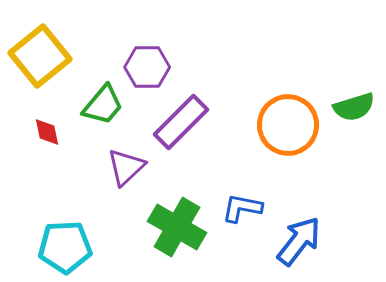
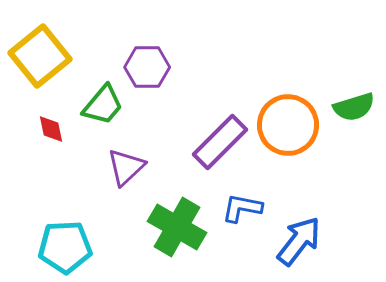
purple rectangle: moved 39 px right, 20 px down
red diamond: moved 4 px right, 3 px up
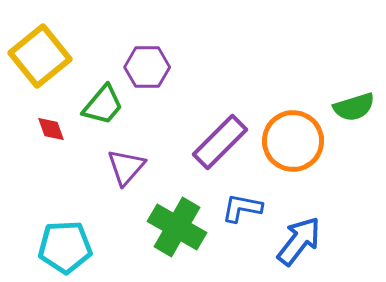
orange circle: moved 5 px right, 16 px down
red diamond: rotated 8 degrees counterclockwise
purple triangle: rotated 6 degrees counterclockwise
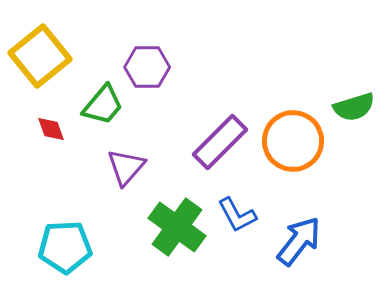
blue L-shape: moved 5 px left, 7 px down; rotated 129 degrees counterclockwise
green cross: rotated 6 degrees clockwise
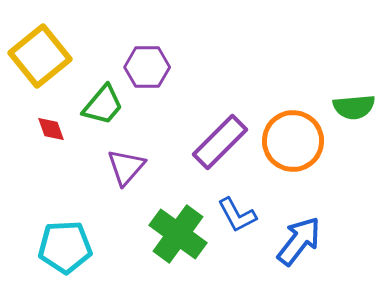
green semicircle: rotated 12 degrees clockwise
green cross: moved 1 px right, 7 px down
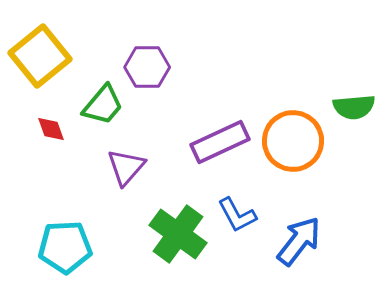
purple rectangle: rotated 20 degrees clockwise
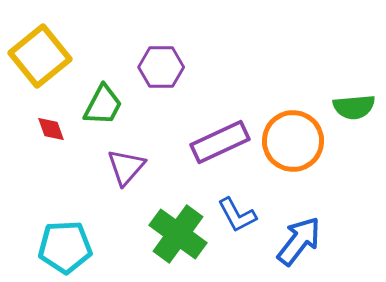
purple hexagon: moved 14 px right
green trapezoid: rotated 12 degrees counterclockwise
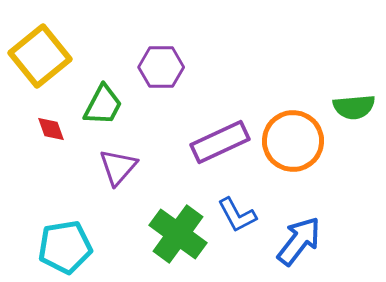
purple triangle: moved 8 px left
cyan pentagon: rotated 6 degrees counterclockwise
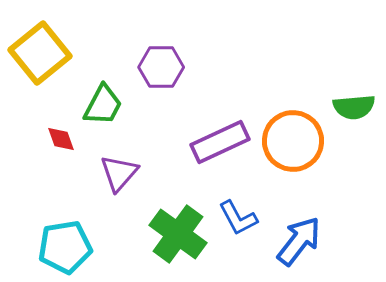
yellow square: moved 3 px up
red diamond: moved 10 px right, 10 px down
purple triangle: moved 1 px right, 6 px down
blue L-shape: moved 1 px right, 3 px down
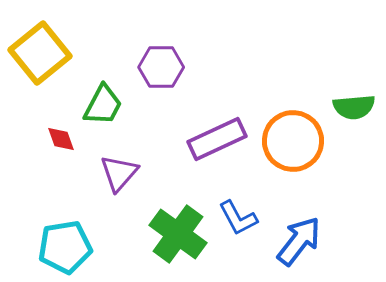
purple rectangle: moved 3 px left, 3 px up
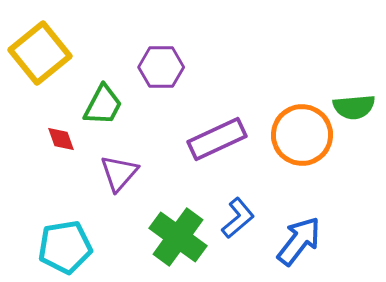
orange circle: moved 9 px right, 6 px up
blue L-shape: rotated 102 degrees counterclockwise
green cross: moved 3 px down
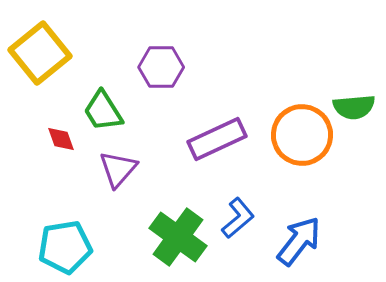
green trapezoid: moved 6 px down; rotated 120 degrees clockwise
purple triangle: moved 1 px left, 4 px up
